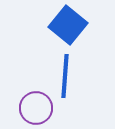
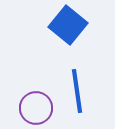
blue line: moved 12 px right, 15 px down; rotated 12 degrees counterclockwise
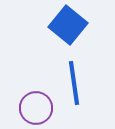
blue line: moved 3 px left, 8 px up
